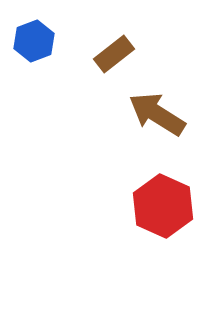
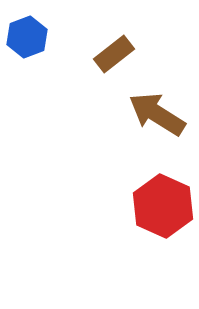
blue hexagon: moved 7 px left, 4 px up
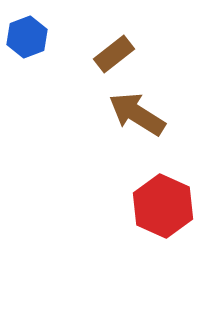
brown arrow: moved 20 px left
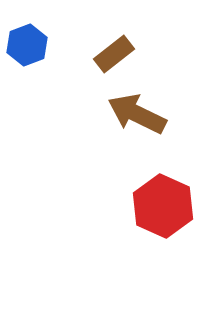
blue hexagon: moved 8 px down
brown arrow: rotated 6 degrees counterclockwise
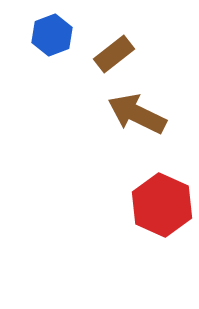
blue hexagon: moved 25 px right, 10 px up
red hexagon: moved 1 px left, 1 px up
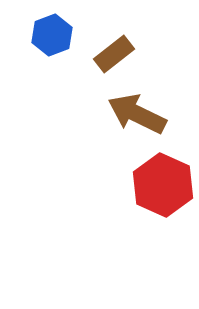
red hexagon: moved 1 px right, 20 px up
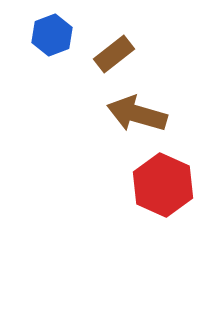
brown arrow: rotated 10 degrees counterclockwise
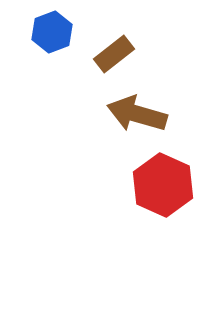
blue hexagon: moved 3 px up
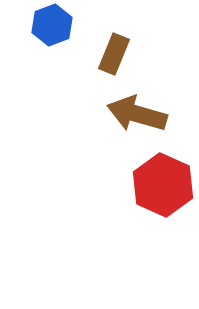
blue hexagon: moved 7 px up
brown rectangle: rotated 30 degrees counterclockwise
